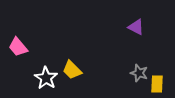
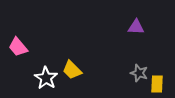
purple triangle: rotated 24 degrees counterclockwise
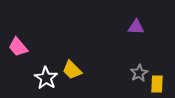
gray star: rotated 24 degrees clockwise
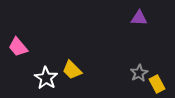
purple triangle: moved 3 px right, 9 px up
yellow rectangle: rotated 30 degrees counterclockwise
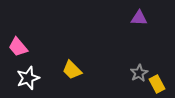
white star: moved 18 px left; rotated 20 degrees clockwise
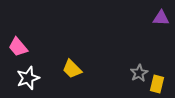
purple triangle: moved 22 px right
yellow trapezoid: moved 1 px up
yellow rectangle: rotated 42 degrees clockwise
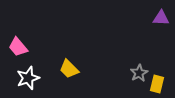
yellow trapezoid: moved 3 px left
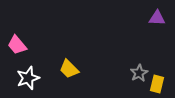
purple triangle: moved 4 px left
pink trapezoid: moved 1 px left, 2 px up
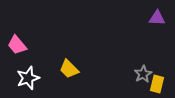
gray star: moved 4 px right, 1 px down
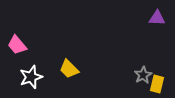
gray star: moved 1 px down
white star: moved 3 px right, 1 px up
